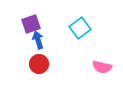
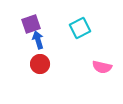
cyan square: rotated 10 degrees clockwise
red circle: moved 1 px right
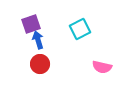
cyan square: moved 1 px down
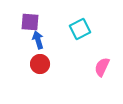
purple square: moved 1 px left, 2 px up; rotated 24 degrees clockwise
pink semicircle: rotated 102 degrees clockwise
